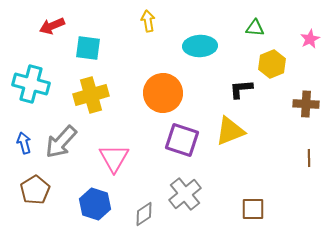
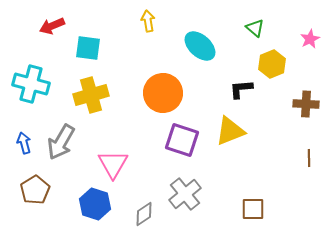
green triangle: rotated 36 degrees clockwise
cyan ellipse: rotated 44 degrees clockwise
gray arrow: rotated 12 degrees counterclockwise
pink triangle: moved 1 px left, 6 px down
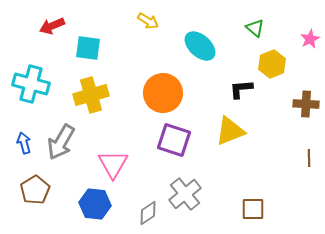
yellow arrow: rotated 130 degrees clockwise
purple square: moved 8 px left
blue hexagon: rotated 12 degrees counterclockwise
gray diamond: moved 4 px right, 1 px up
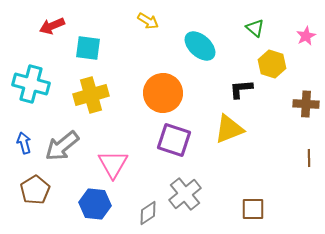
pink star: moved 4 px left, 3 px up
yellow hexagon: rotated 20 degrees counterclockwise
yellow triangle: moved 1 px left, 2 px up
gray arrow: moved 1 px right, 4 px down; rotated 21 degrees clockwise
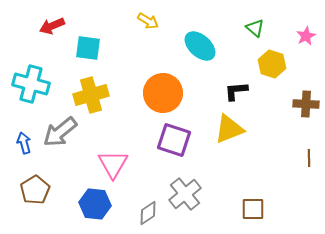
black L-shape: moved 5 px left, 2 px down
gray arrow: moved 2 px left, 14 px up
